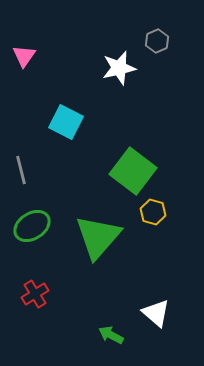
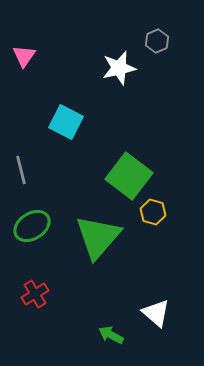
green square: moved 4 px left, 5 px down
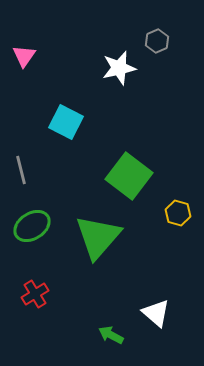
yellow hexagon: moved 25 px right, 1 px down
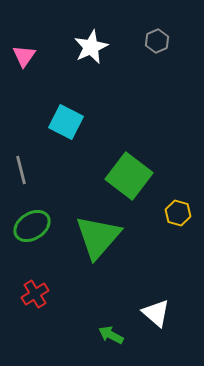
white star: moved 28 px left, 21 px up; rotated 12 degrees counterclockwise
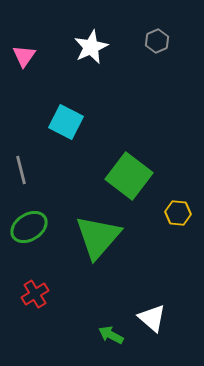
yellow hexagon: rotated 10 degrees counterclockwise
green ellipse: moved 3 px left, 1 px down
white triangle: moved 4 px left, 5 px down
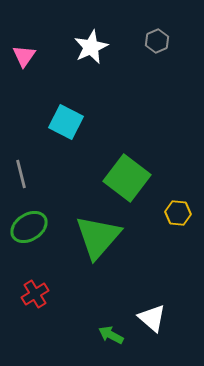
gray line: moved 4 px down
green square: moved 2 px left, 2 px down
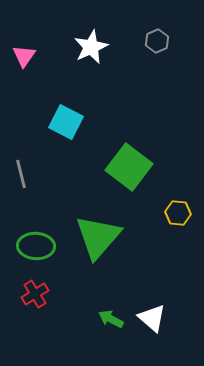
green square: moved 2 px right, 11 px up
green ellipse: moved 7 px right, 19 px down; rotated 36 degrees clockwise
green arrow: moved 16 px up
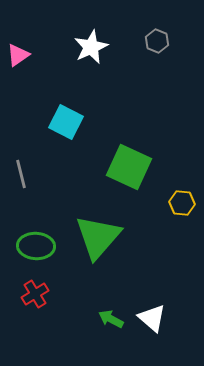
gray hexagon: rotated 15 degrees counterclockwise
pink triangle: moved 6 px left, 1 px up; rotated 20 degrees clockwise
green square: rotated 12 degrees counterclockwise
yellow hexagon: moved 4 px right, 10 px up
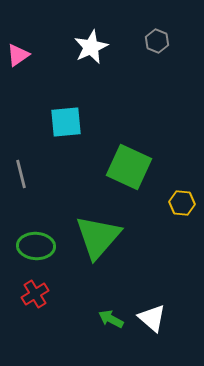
cyan square: rotated 32 degrees counterclockwise
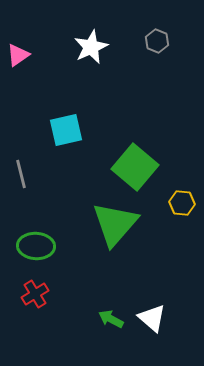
cyan square: moved 8 px down; rotated 8 degrees counterclockwise
green square: moved 6 px right; rotated 15 degrees clockwise
green triangle: moved 17 px right, 13 px up
